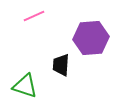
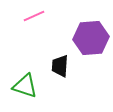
black trapezoid: moved 1 px left, 1 px down
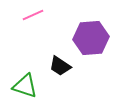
pink line: moved 1 px left, 1 px up
black trapezoid: rotated 60 degrees counterclockwise
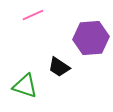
black trapezoid: moved 1 px left, 1 px down
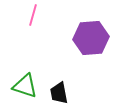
pink line: rotated 50 degrees counterclockwise
black trapezoid: moved 26 px down; rotated 45 degrees clockwise
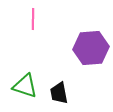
pink line: moved 4 px down; rotated 15 degrees counterclockwise
purple hexagon: moved 10 px down
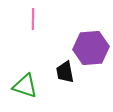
black trapezoid: moved 6 px right, 21 px up
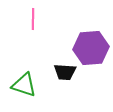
black trapezoid: rotated 75 degrees counterclockwise
green triangle: moved 1 px left, 1 px up
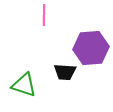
pink line: moved 11 px right, 4 px up
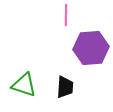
pink line: moved 22 px right
black trapezoid: moved 15 px down; rotated 90 degrees counterclockwise
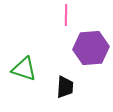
green triangle: moved 16 px up
